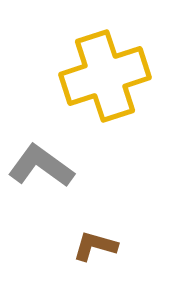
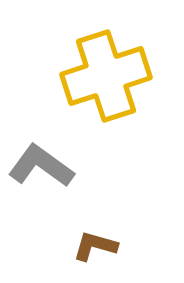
yellow cross: moved 1 px right
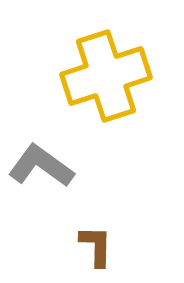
brown L-shape: moved 1 px right; rotated 75 degrees clockwise
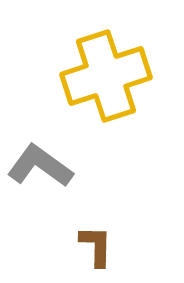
gray L-shape: moved 1 px left
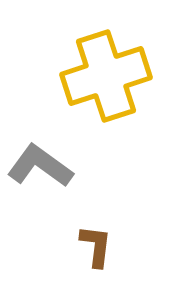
brown L-shape: rotated 6 degrees clockwise
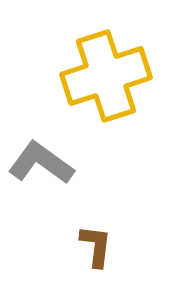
gray L-shape: moved 1 px right, 3 px up
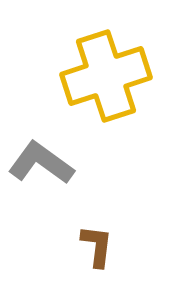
brown L-shape: moved 1 px right
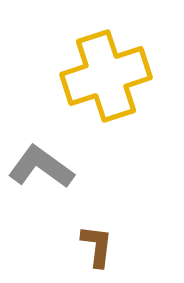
gray L-shape: moved 4 px down
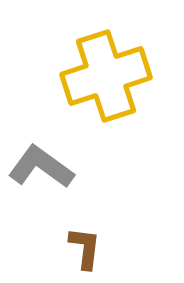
brown L-shape: moved 12 px left, 2 px down
